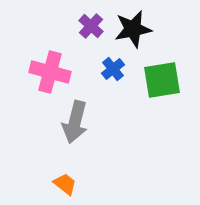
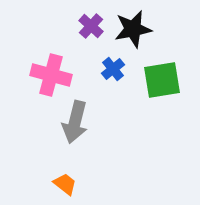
pink cross: moved 1 px right, 3 px down
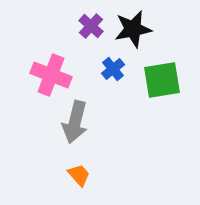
pink cross: rotated 6 degrees clockwise
orange trapezoid: moved 14 px right, 9 px up; rotated 10 degrees clockwise
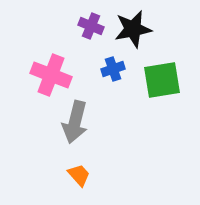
purple cross: rotated 20 degrees counterclockwise
blue cross: rotated 20 degrees clockwise
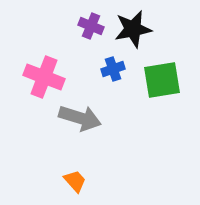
pink cross: moved 7 px left, 2 px down
gray arrow: moved 5 px right, 4 px up; rotated 87 degrees counterclockwise
orange trapezoid: moved 4 px left, 6 px down
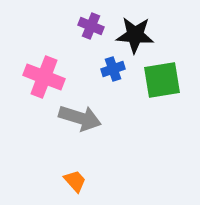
black star: moved 2 px right, 6 px down; rotated 15 degrees clockwise
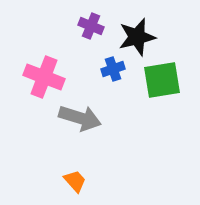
black star: moved 2 px right, 2 px down; rotated 18 degrees counterclockwise
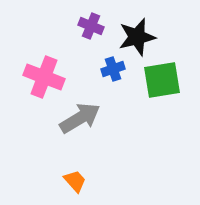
gray arrow: rotated 48 degrees counterclockwise
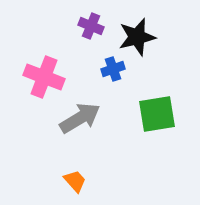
green square: moved 5 px left, 34 px down
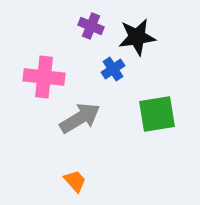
black star: rotated 6 degrees clockwise
blue cross: rotated 15 degrees counterclockwise
pink cross: rotated 15 degrees counterclockwise
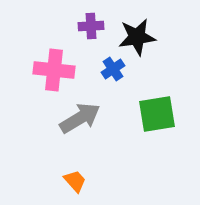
purple cross: rotated 25 degrees counterclockwise
pink cross: moved 10 px right, 7 px up
